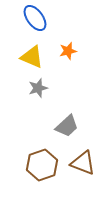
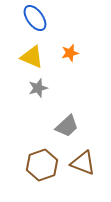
orange star: moved 2 px right, 2 px down
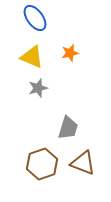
gray trapezoid: moved 1 px right, 2 px down; rotated 30 degrees counterclockwise
brown hexagon: moved 1 px up
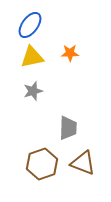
blue ellipse: moved 5 px left, 7 px down; rotated 72 degrees clockwise
orange star: rotated 12 degrees clockwise
yellow triangle: rotated 35 degrees counterclockwise
gray star: moved 5 px left, 3 px down
gray trapezoid: rotated 15 degrees counterclockwise
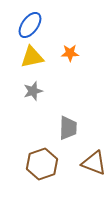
brown triangle: moved 11 px right
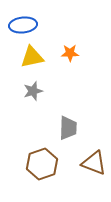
blue ellipse: moved 7 px left; rotated 48 degrees clockwise
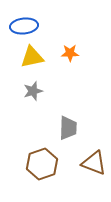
blue ellipse: moved 1 px right, 1 px down
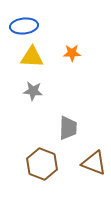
orange star: moved 2 px right
yellow triangle: rotated 15 degrees clockwise
gray star: rotated 24 degrees clockwise
brown hexagon: rotated 20 degrees counterclockwise
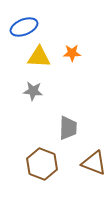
blue ellipse: moved 1 px down; rotated 16 degrees counterclockwise
yellow triangle: moved 7 px right
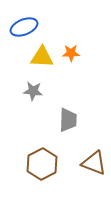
orange star: moved 1 px left
yellow triangle: moved 3 px right
gray trapezoid: moved 8 px up
brown hexagon: rotated 12 degrees clockwise
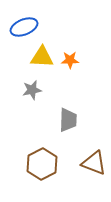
orange star: moved 1 px left, 7 px down
gray star: moved 1 px left, 1 px up; rotated 18 degrees counterclockwise
